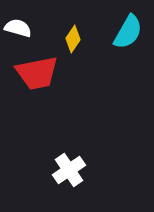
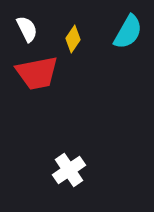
white semicircle: moved 9 px right, 1 px down; rotated 48 degrees clockwise
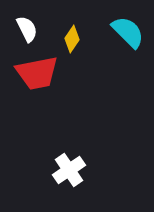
cyan semicircle: rotated 75 degrees counterclockwise
yellow diamond: moved 1 px left
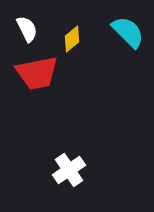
yellow diamond: rotated 16 degrees clockwise
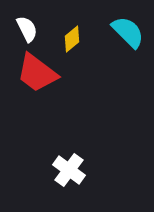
red trapezoid: rotated 48 degrees clockwise
white cross: rotated 20 degrees counterclockwise
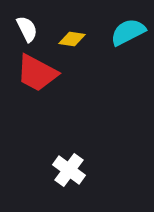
cyan semicircle: rotated 72 degrees counterclockwise
yellow diamond: rotated 48 degrees clockwise
red trapezoid: rotated 9 degrees counterclockwise
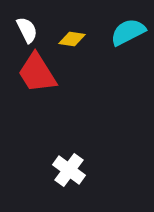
white semicircle: moved 1 px down
red trapezoid: rotated 30 degrees clockwise
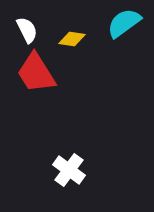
cyan semicircle: moved 4 px left, 9 px up; rotated 9 degrees counterclockwise
red trapezoid: moved 1 px left
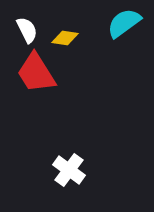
yellow diamond: moved 7 px left, 1 px up
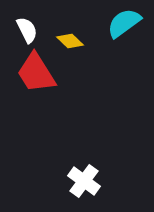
yellow diamond: moved 5 px right, 3 px down; rotated 36 degrees clockwise
white cross: moved 15 px right, 11 px down
